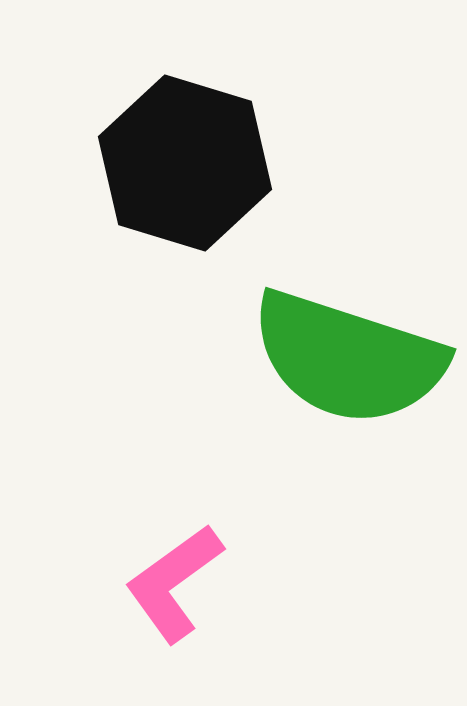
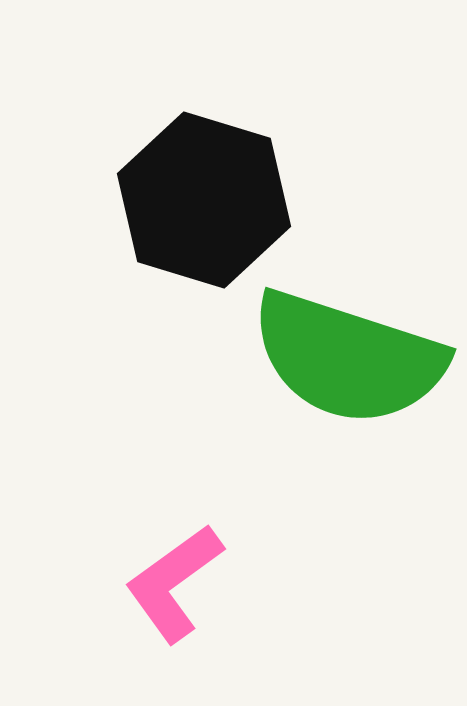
black hexagon: moved 19 px right, 37 px down
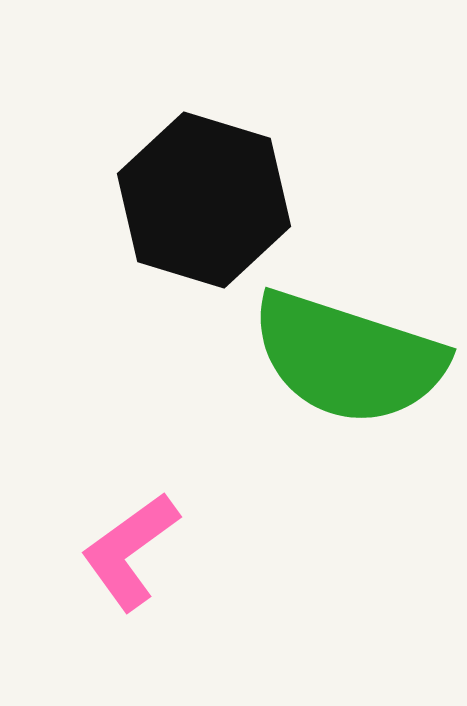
pink L-shape: moved 44 px left, 32 px up
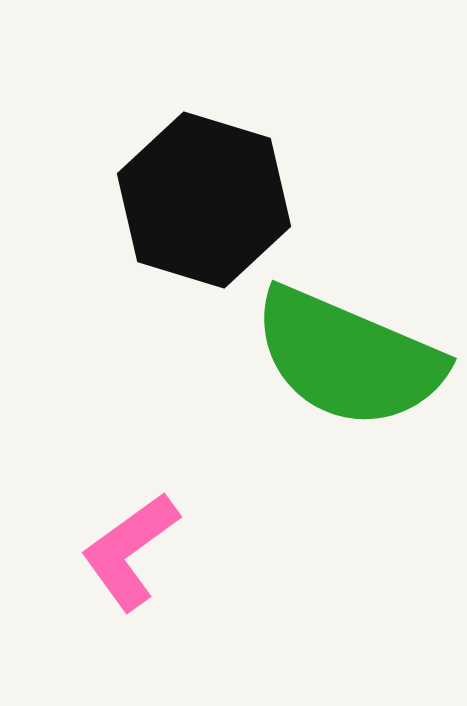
green semicircle: rotated 5 degrees clockwise
